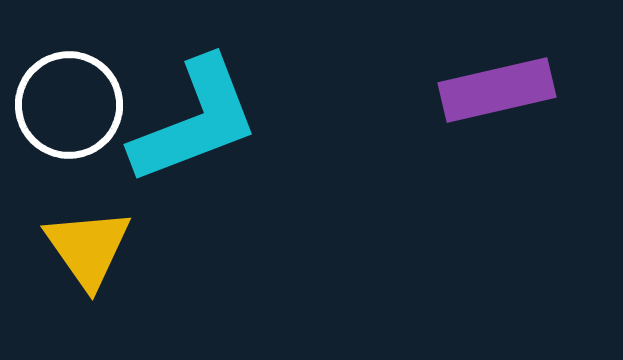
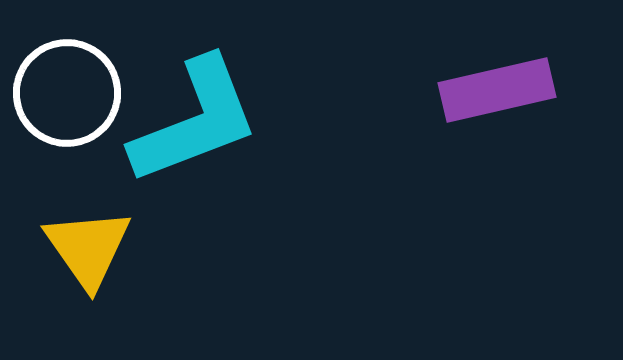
white circle: moved 2 px left, 12 px up
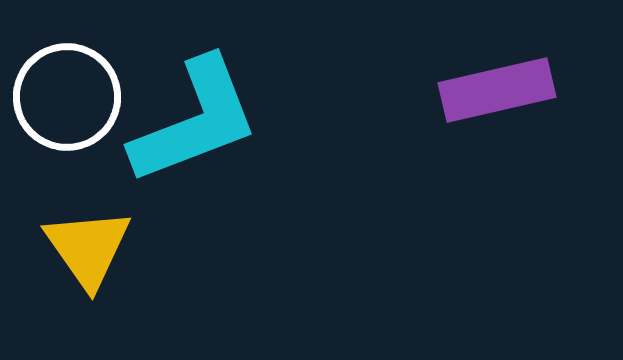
white circle: moved 4 px down
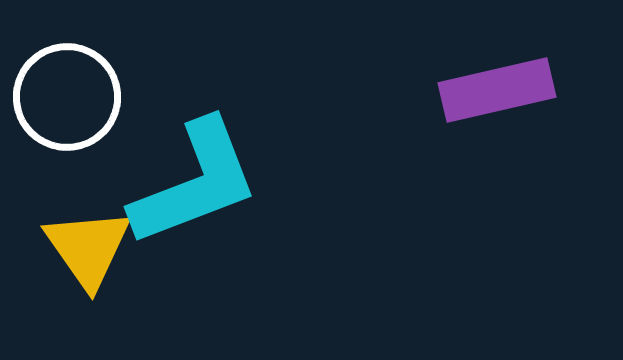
cyan L-shape: moved 62 px down
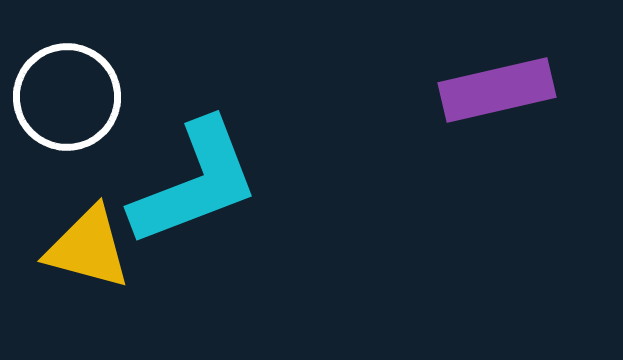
yellow triangle: rotated 40 degrees counterclockwise
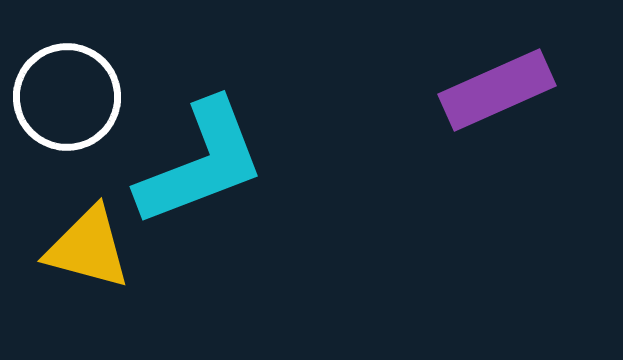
purple rectangle: rotated 11 degrees counterclockwise
cyan L-shape: moved 6 px right, 20 px up
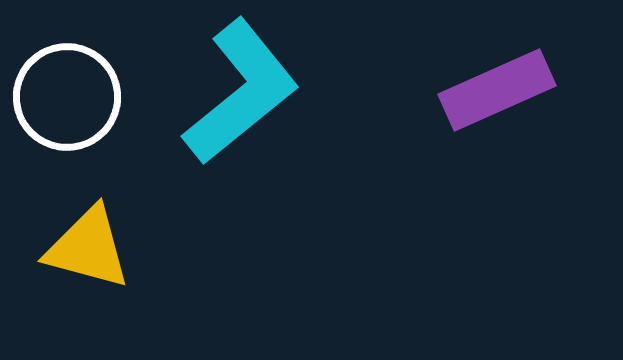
cyan L-shape: moved 40 px right, 71 px up; rotated 18 degrees counterclockwise
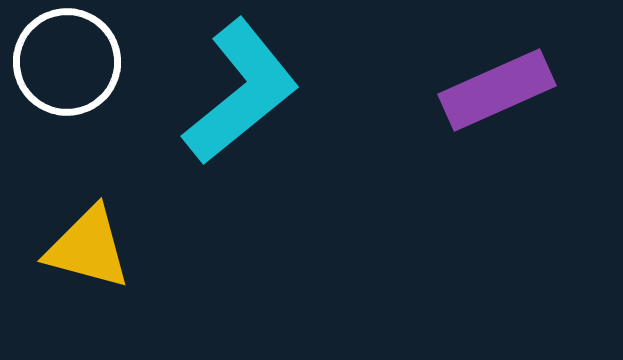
white circle: moved 35 px up
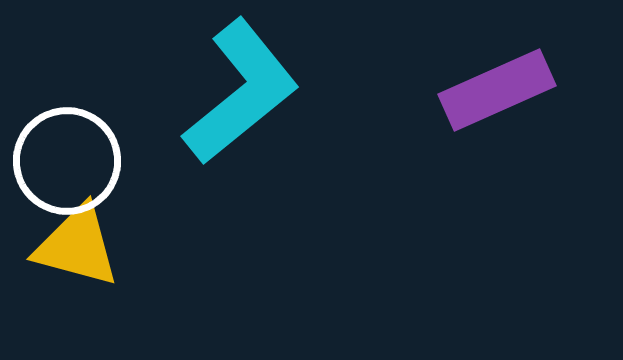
white circle: moved 99 px down
yellow triangle: moved 11 px left, 2 px up
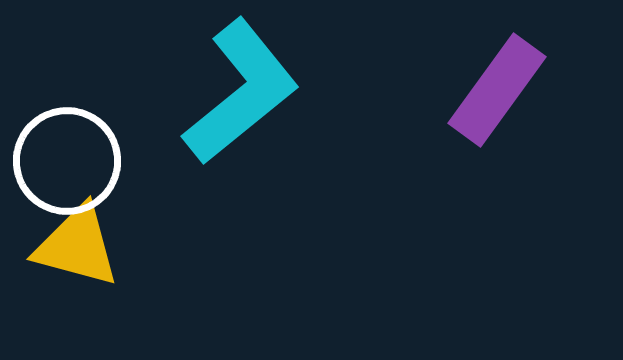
purple rectangle: rotated 30 degrees counterclockwise
